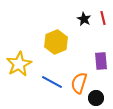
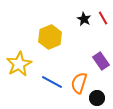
red line: rotated 16 degrees counterclockwise
yellow hexagon: moved 6 px left, 5 px up
purple rectangle: rotated 30 degrees counterclockwise
black circle: moved 1 px right
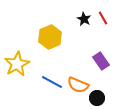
yellow star: moved 2 px left
orange semicircle: moved 1 px left, 2 px down; rotated 85 degrees counterclockwise
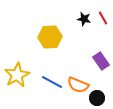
black star: rotated 16 degrees counterclockwise
yellow hexagon: rotated 20 degrees clockwise
yellow star: moved 11 px down
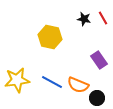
yellow hexagon: rotated 15 degrees clockwise
purple rectangle: moved 2 px left, 1 px up
yellow star: moved 5 px down; rotated 20 degrees clockwise
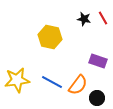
purple rectangle: moved 1 px left, 1 px down; rotated 36 degrees counterclockwise
orange semicircle: rotated 75 degrees counterclockwise
